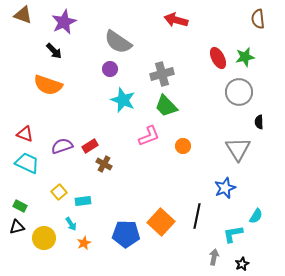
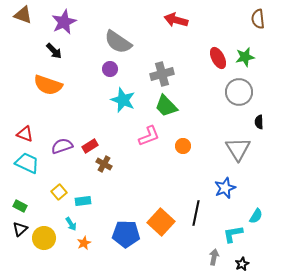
black line: moved 1 px left, 3 px up
black triangle: moved 3 px right, 2 px down; rotated 28 degrees counterclockwise
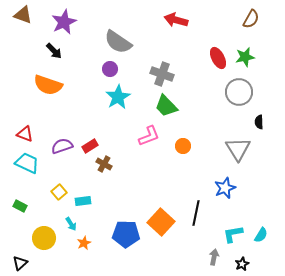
brown semicircle: moved 7 px left; rotated 144 degrees counterclockwise
gray cross: rotated 35 degrees clockwise
cyan star: moved 5 px left, 3 px up; rotated 20 degrees clockwise
cyan semicircle: moved 5 px right, 19 px down
black triangle: moved 34 px down
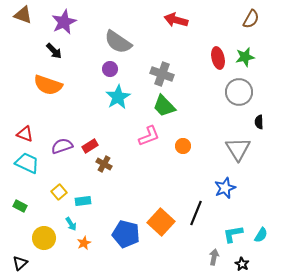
red ellipse: rotated 15 degrees clockwise
green trapezoid: moved 2 px left
black line: rotated 10 degrees clockwise
blue pentagon: rotated 12 degrees clockwise
black star: rotated 16 degrees counterclockwise
